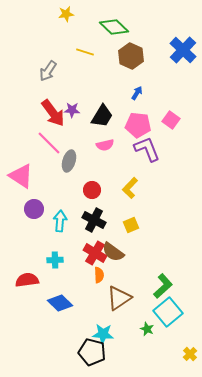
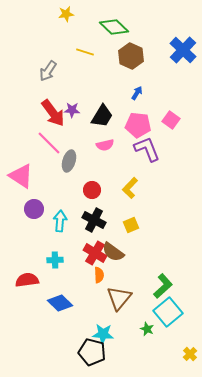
brown triangle: rotated 16 degrees counterclockwise
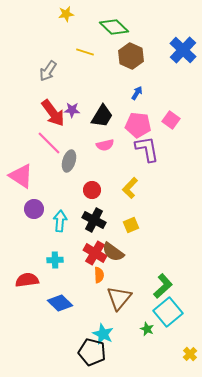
purple L-shape: rotated 12 degrees clockwise
cyan star: rotated 20 degrees clockwise
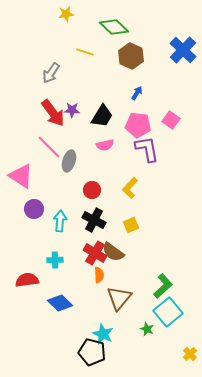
gray arrow: moved 3 px right, 2 px down
pink line: moved 4 px down
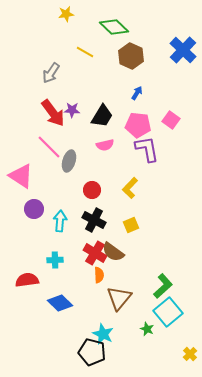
yellow line: rotated 12 degrees clockwise
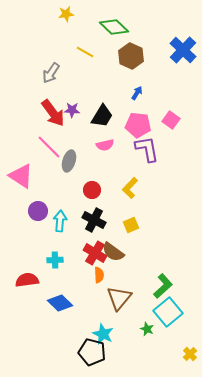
purple circle: moved 4 px right, 2 px down
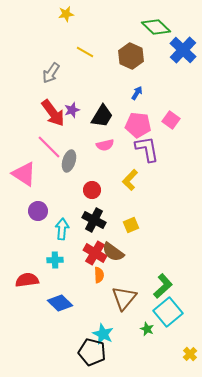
green diamond: moved 42 px right
purple star: rotated 21 degrees counterclockwise
pink triangle: moved 3 px right, 2 px up
yellow L-shape: moved 8 px up
cyan arrow: moved 2 px right, 8 px down
brown triangle: moved 5 px right
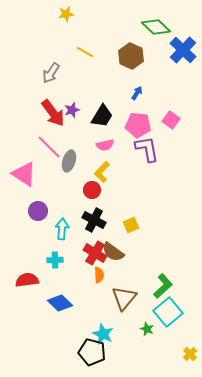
yellow L-shape: moved 28 px left, 8 px up
